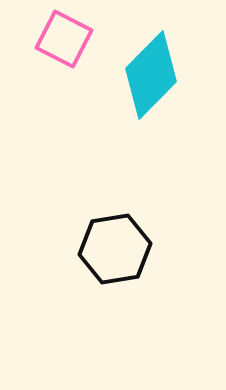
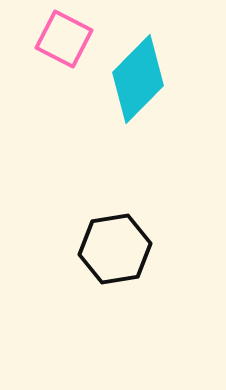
cyan diamond: moved 13 px left, 4 px down
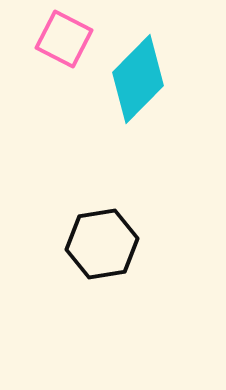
black hexagon: moved 13 px left, 5 px up
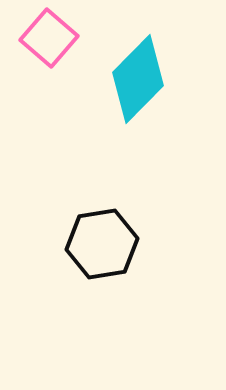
pink square: moved 15 px left, 1 px up; rotated 14 degrees clockwise
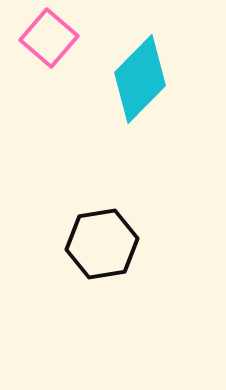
cyan diamond: moved 2 px right
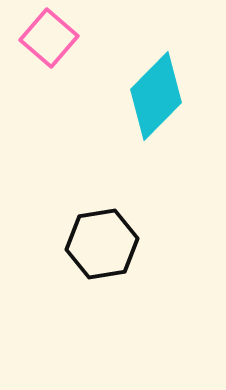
cyan diamond: moved 16 px right, 17 px down
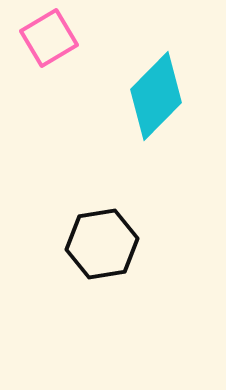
pink square: rotated 18 degrees clockwise
